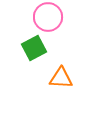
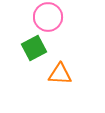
orange triangle: moved 1 px left, 4 px up
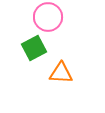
orange triangle: moved 1 px right, 1 px up
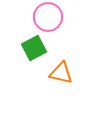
orange triangle: rotated 10 degrees clockwise
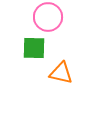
green square: rotated 30 degrees clockwise
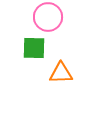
orange triangle: rotated 15 degrees counterclockwise
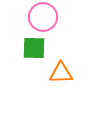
pink circle: moved 5 px left
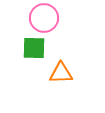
pink circle: moved 1 px right, 1 px down
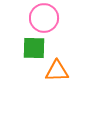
orange triangle: moved 4 px left, 2 px up
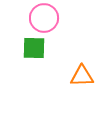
orange triangle: moved 25 px right, 5 px down
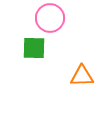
pink circle: moved 6 px right
